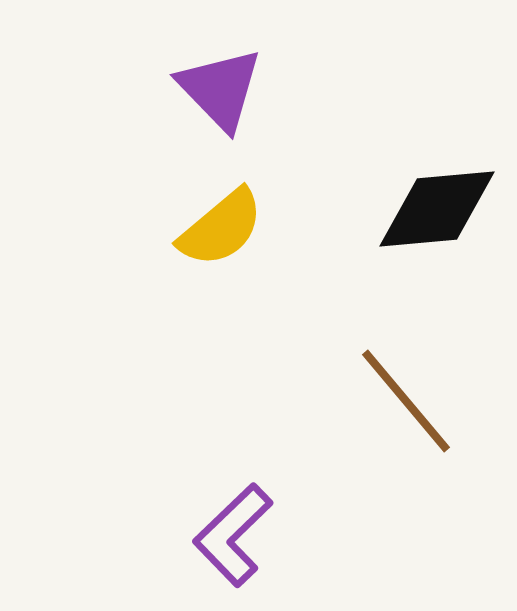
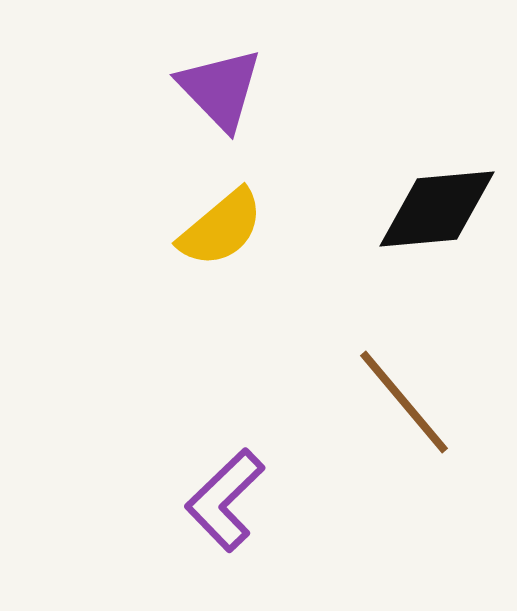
brown line: moved 2 px left, 1 px down
purple L-shape: moved 8 px left, 35 px up
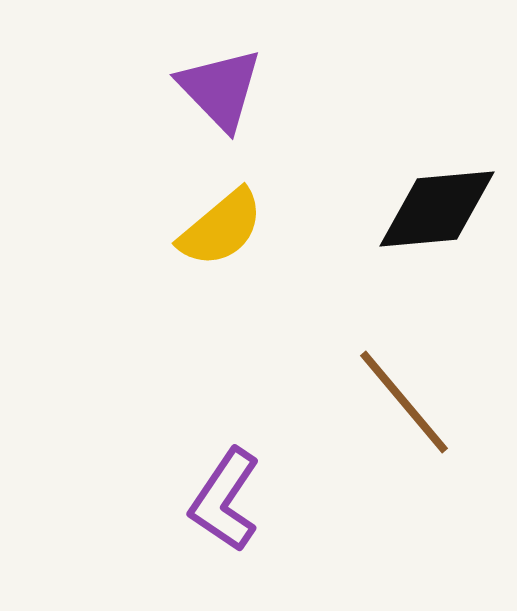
purple L-shape: rotated 12 degrees counterclockwise
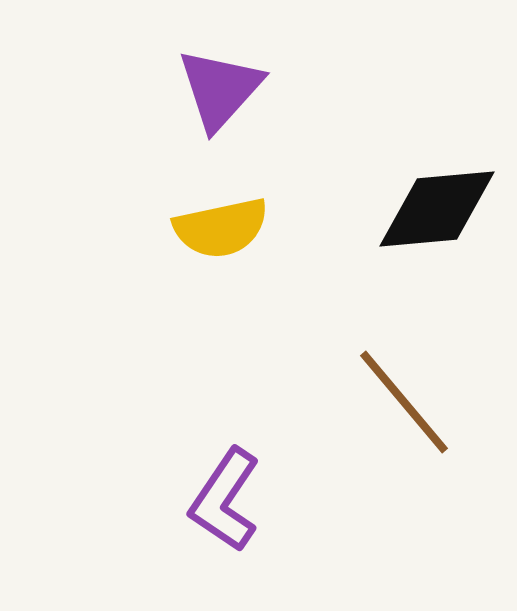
purple triangle: rotated 26 degrees clockwise
yellow semicircle: rotated 28 degrees clockwise
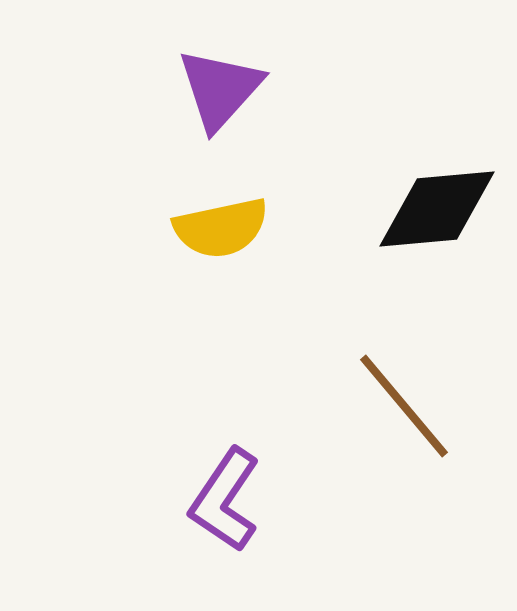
brown line: moved 4 px down
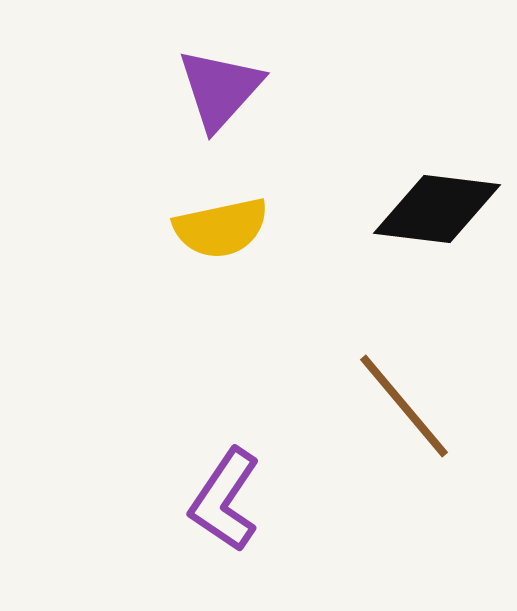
black diamond: rotated 12 degrees clockwise
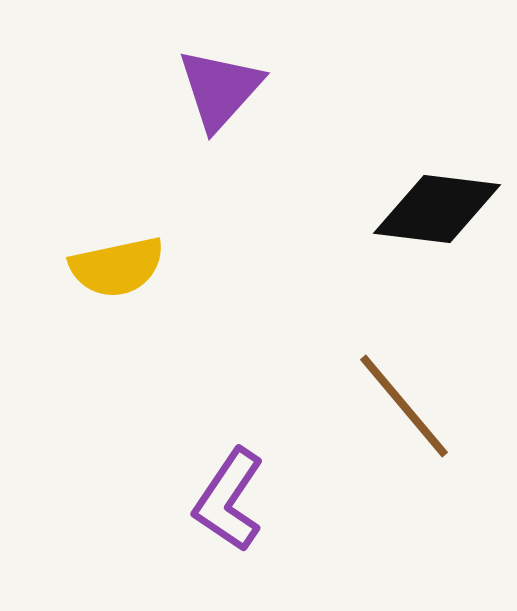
yellow semicircle: moved 104 px left, 39 px down
purple L-shape: moved 4 px right
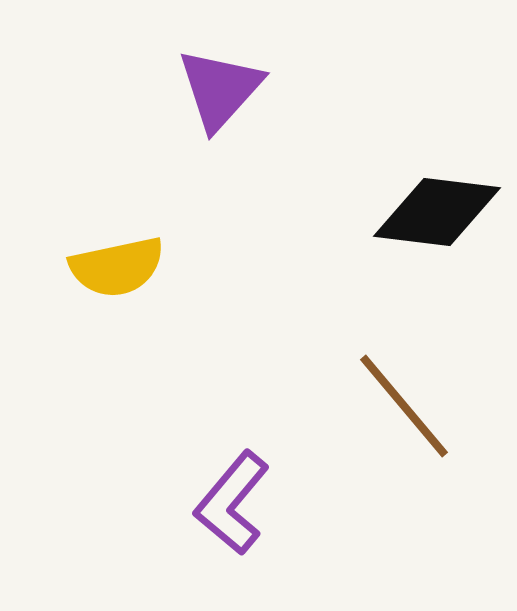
black diamond: moved 3 px down
purple L-shape: moved 3 px right, 3 px down; rotated 6 degrees clockwise
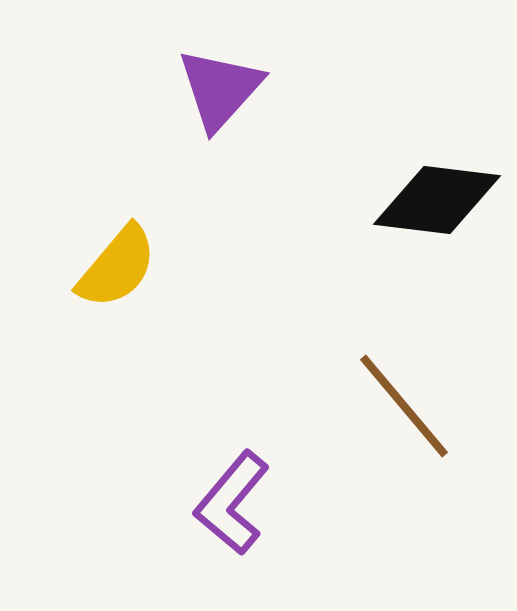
black diamond: moved 12 px up
yellow semicircle: rotated 38 degrees counterclockwise
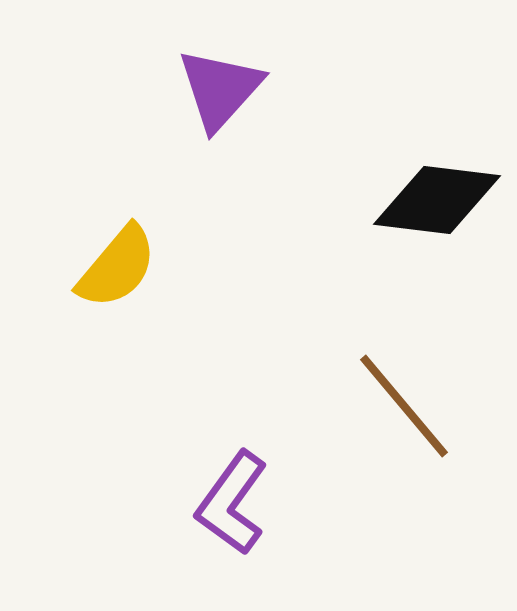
purple L-shape: rotated 4 degrees counterclockwise
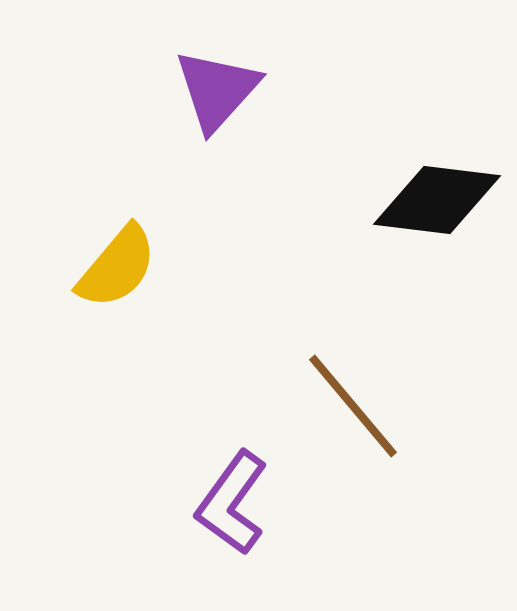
purple triangle: moved 3 px left, 1 px down
brown line: moved 51 px left
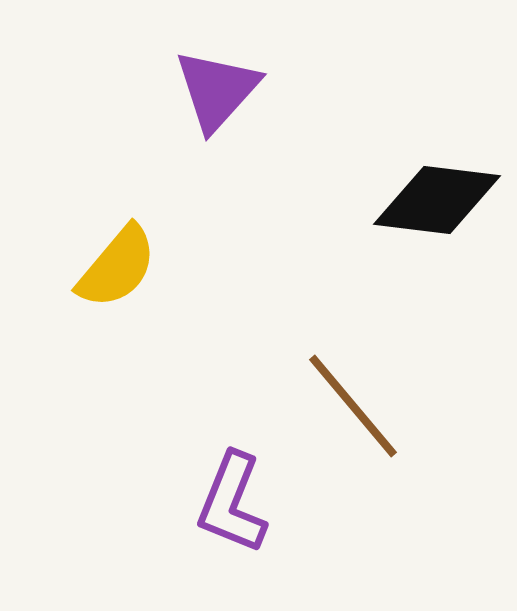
purple L-shape: rotated 14 degrees counterclockwise
